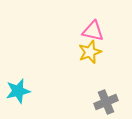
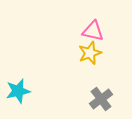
yellow star: moved 1 px down
gray cross: moved 5 px left, 3 px up; rotated 15 degrees counterclockwise
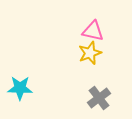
cyan star: moved 2 px right, 3 px up; rotated 15 degrees clockwise
gray cross: moved 2 px left, 1 px up
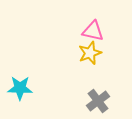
gray cross: moved 1 px left, 3 px down
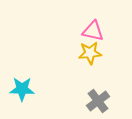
yellow star: rotated 15 degrees clockwise
cyan star: moved 2 px right, 1 px down
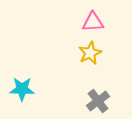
pink triangle: moved 9 px up; rotated 15 degrees counterclockwise
yellow star: rotated 20 degrees counterclockwise
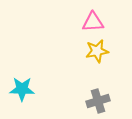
yellow star: moved 7 px right, 2 px up; rotated 15 degrees clockwise
gray cross: rotated 20 degrees clockwise
